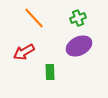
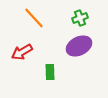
green cross: moved 2 px right
red arrow: moved 2 px left
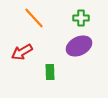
green cross: moved 1 px right; rotated 21 degrees clockwise
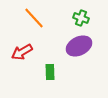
green cross: rotated 21 degrees clockwise
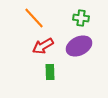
green cross: rotated 14 degrees counterclockwise
red arrow: moved 21 px right, 6 px up
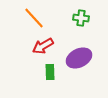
purple ellipse: moved 12 px down
